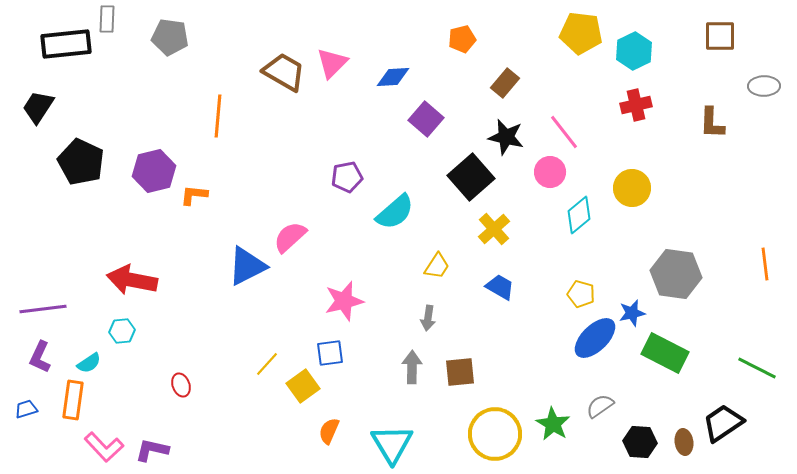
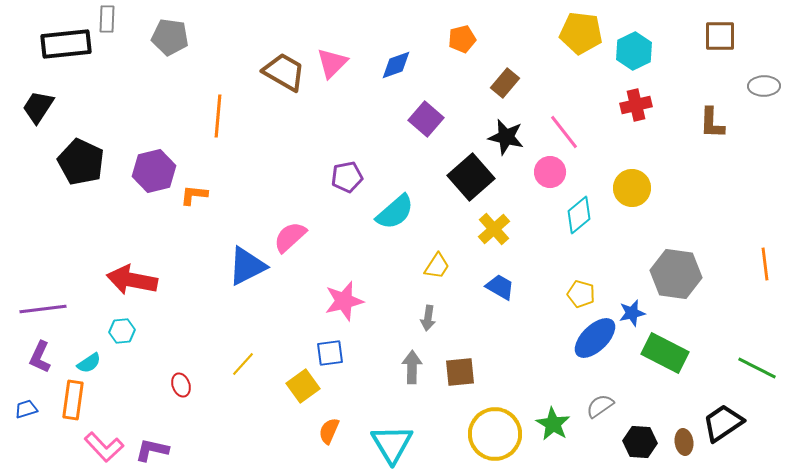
blue diamond at (393, 77): moved 3 px right, 12 px up; rotated 16 degrees counterclockwise
yellow line at (267, 364): moved 24 px left
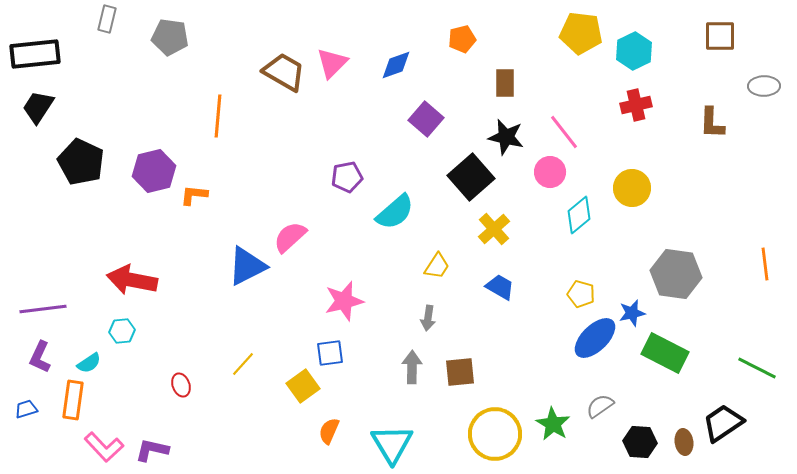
gray rectangle at (107, 19): rotated 12 degrees clockwise
black rectangle at (66, 44): moved 31 px left, 10 px down
brown rectangle at (505, 83): rotated 40 degrees counterclockwise
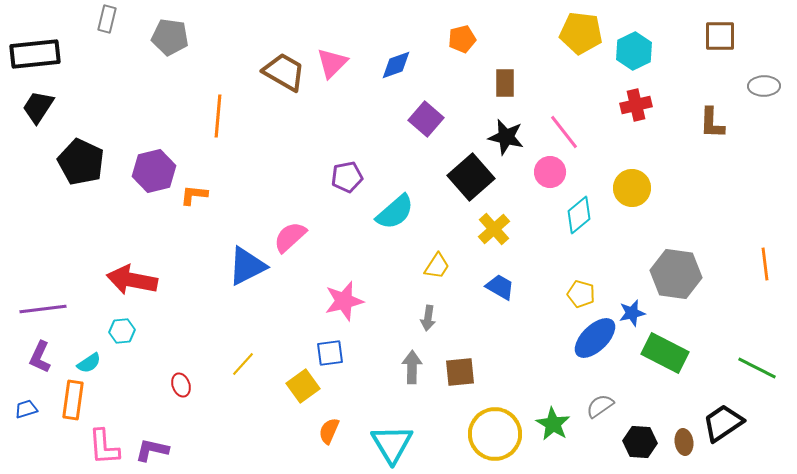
pink L-shape at (104, 447): rotated 39 degrees clockwise
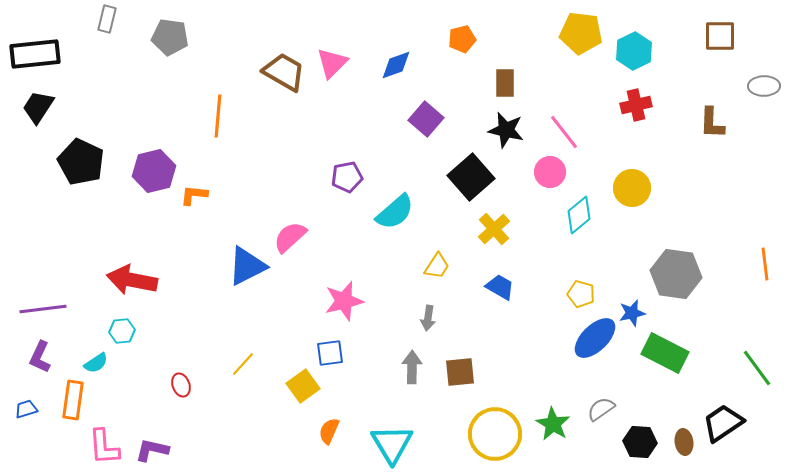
black star at (506, 137): moved 7 px up
cyan semicircle at (89, 363): moved 7 px right
green line at (757, 368): rotated 27 degrees clockwise
gray semicircle at (600, 406): moved 1 px right, 3 px down
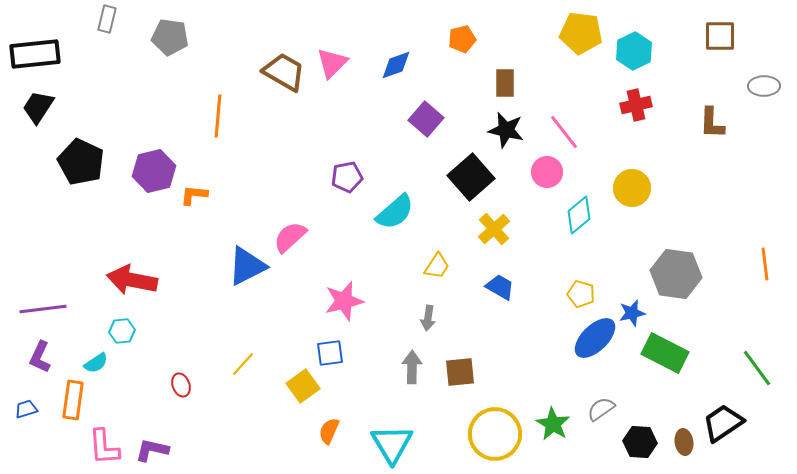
pink circle at (550, 172): moved 3 px left
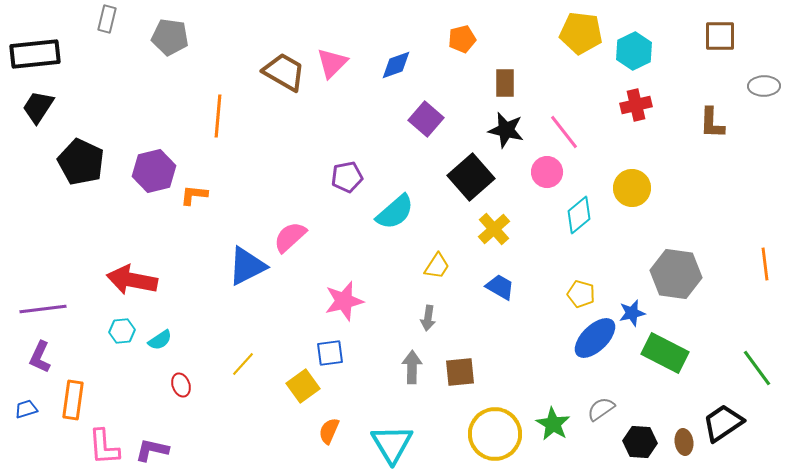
cyan semicircle at (96, 363): moved 64 px right, 23 px up
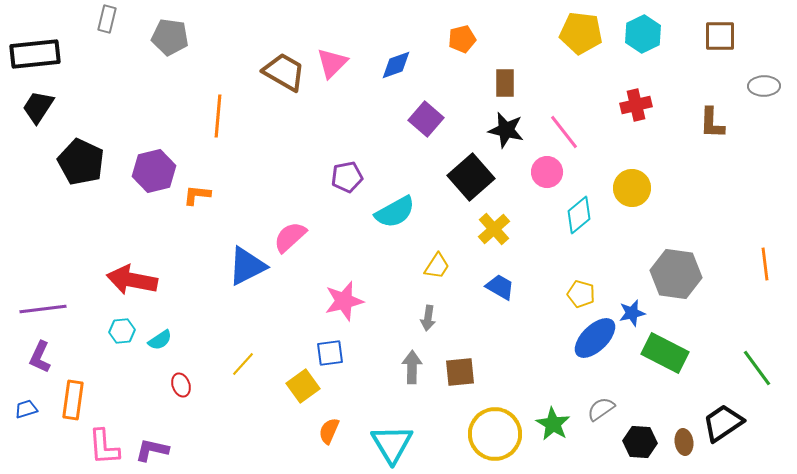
cyan hexagon at (634, 51): moved 9 px right, 17 px up
orange L-shape at (194, 195): moved 3 px right
cyan semicircle at (395, 212): rotated 12 degrees clockwise
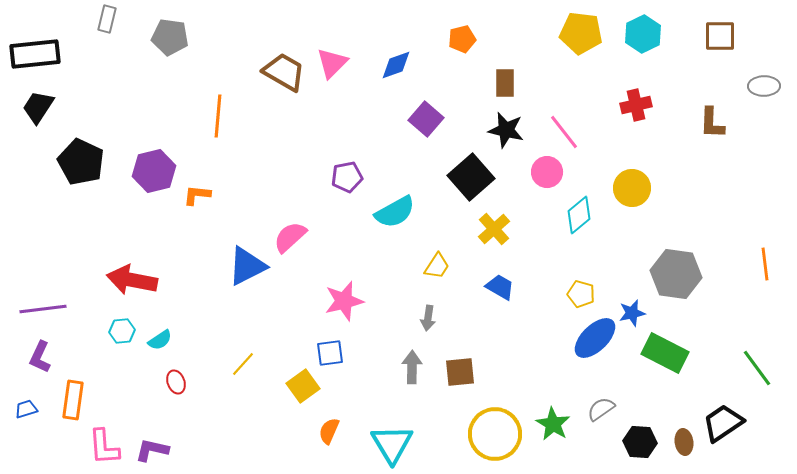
red ellipse at (181, 385): moved 5 px left, 3 px up
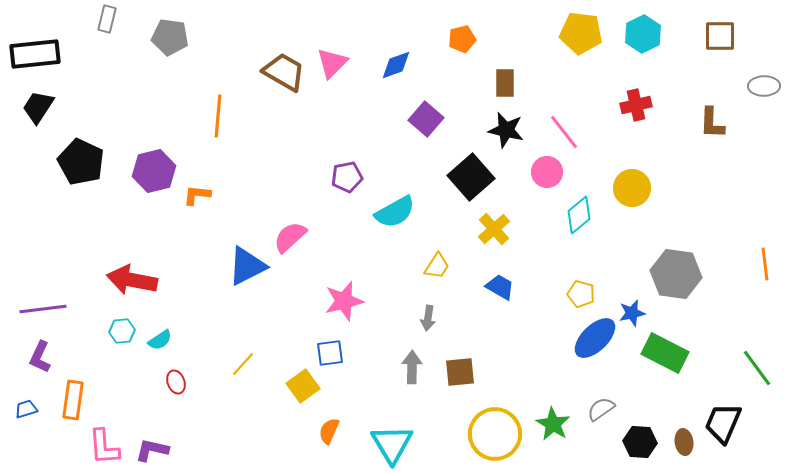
black trapezoid at (723, 423): rotated 33 degrees counterclockwise
